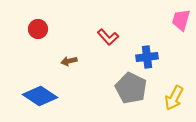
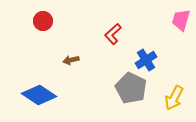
red circle: moved 5 px right, 8 px up
red L-shape: moved 5 px right, 3 px up; rotated 90 degrees clockwise
blue cross: moved 1 px left, 3 px down; rotated 25 degrees counterclockwise
brown arrow: moved 2 px right, 1 px up
blue diamond: moved 1 px left, 1 px up
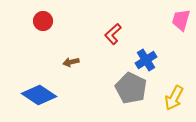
brown arrow: moved 2 px down
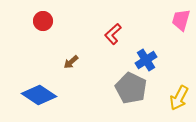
brown arrow: rotated 28 degrees counterclockwise
yellow arrow: moved 5 px right
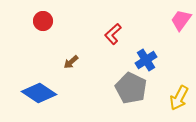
pink trapezoid: rotated 20 degrees clockwise
blue diamond: moved 2 px up
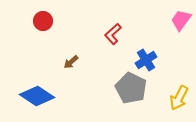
blue diamond: moved 2 px left, 3 px down
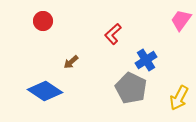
blue diamond: moved 8 px right, 5 px up
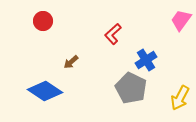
yellow arrow: moved 1 px right
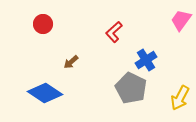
red circle: moved 3 px down
red L-shape: moved 1 px right, 2 px up
blue diamond: moved 2 px down
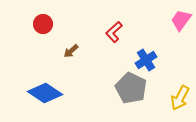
brown arrow: moved 11 px up
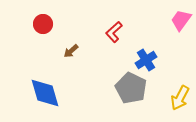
blue diamond: rotated 40 degrees clockwise
